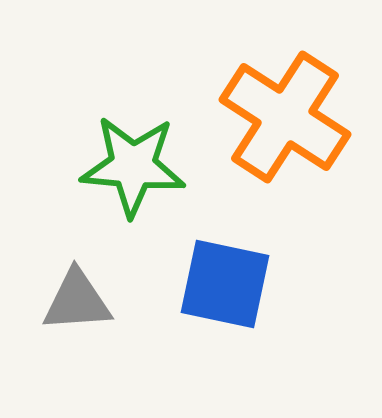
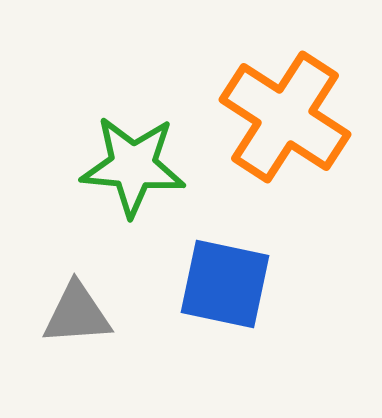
gray triangle: moved 13 px down
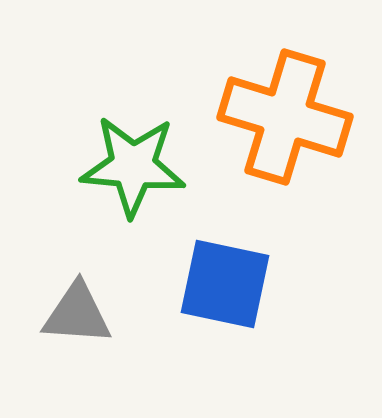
orange cross: rotated 16 degrees counterclockwise
gray triangle: rotated 8 degrees clockwise
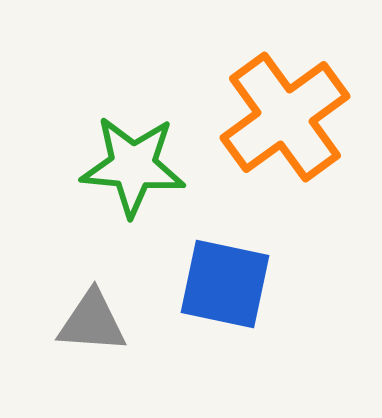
orange cross: rotated 37 degrees clockwise
gray triangle: moved 15 px right, 8 px down
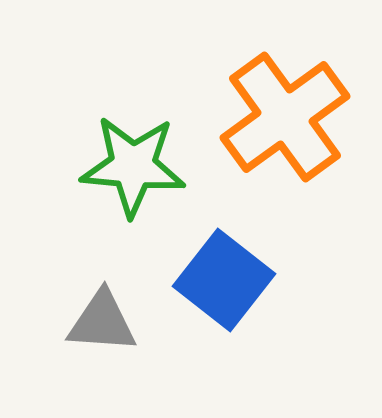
blue square: moved 1 px left, 4 px up; rotated 26 degrees clockwise
gray triangle: moved 10 px right
